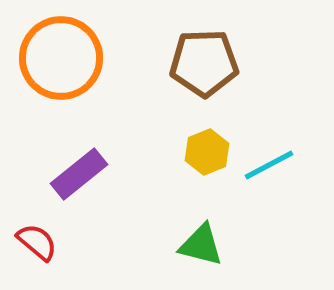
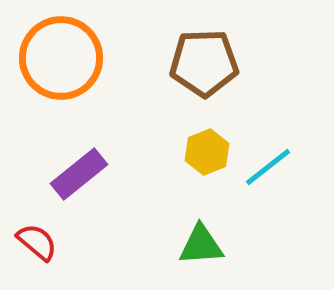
cyan line: moved 1 px left, 2 px down; rotated 10 degrees counterclockwise
green triangle: rotated 18 degrees counterclockwise
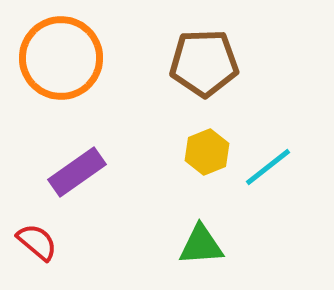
purple rectangle: moved 2 px left, 2 px up; rotated 4 degrees clockwise
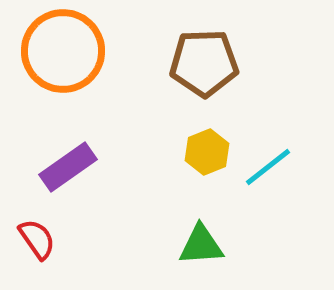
orange circle: moved 2 px right, 7 px up
purple rectangle: moved 9 px left, 5 px up
red semicircle: moved 3 px up; rotated 15 degrees clockwise
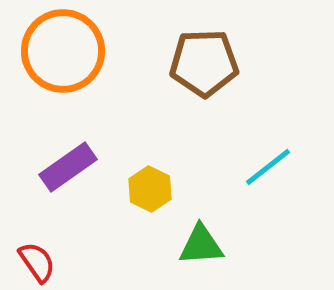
yellow hexagon: moved 57 px left, 37 px down; rotated 12 degrees counterclockwise
red semicircle: moved 23 px down
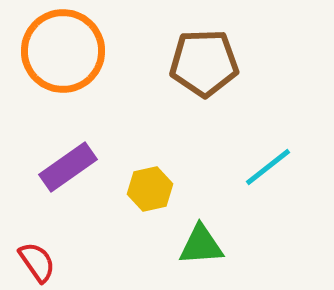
yellow hexagon: rotated 21 degrees clockwise
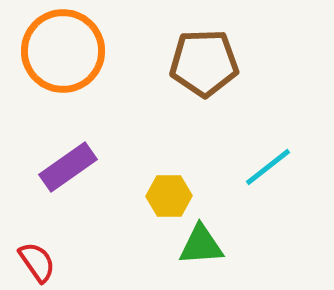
yellow hexagon: moved 19 px right, 7 px down; rotated 12 degrees clockwise
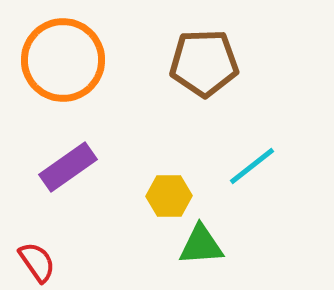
orange circle: moved 9 px down
cyan line: moved 16 px left, 1 px up
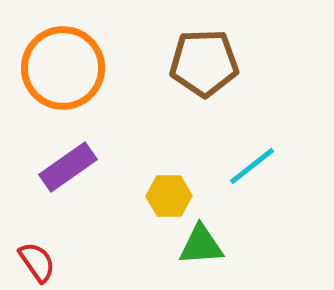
orange circle: moved 8 px down
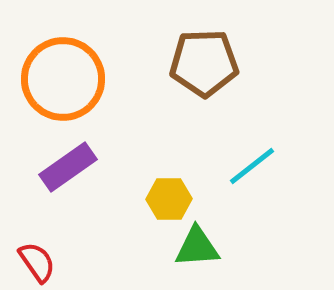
orange circle: moved 11 px down
yellow hexagon: moved 3 px down
green triangle: moved 4 px left, 2 px down
